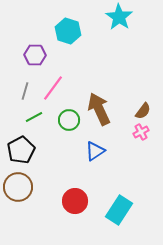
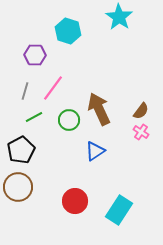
brown semicircle: moved 2 px left
pink cross: rotated 28 degrees counterclockwise
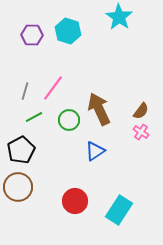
purple hexagon: moved 3 px left, 20 px up
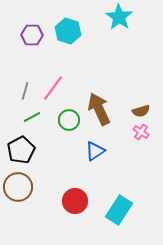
brown semicircle: rotated 36 degrees clockwise
green line: moved 2 px left
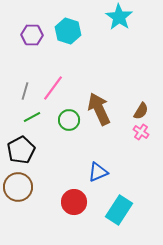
brown semicircle: rotated 42 degrees counterclockwise
blue triangle: moved 3 px right, 21 px down; rotated 10 degrees clockwise
red circle: moved 1 px left, 1 px down
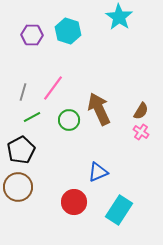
gray line: moved 2 px left, 1 px down
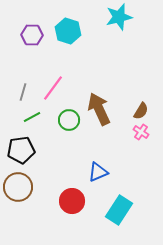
cyan star: rotated 24 degrees clockwise
black pentagon: rotated 20 degrees clockwise
red circle: moved 2 px left, 1 px up
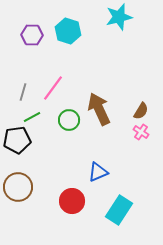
black pentagon: moved 4 px left, 10 px up
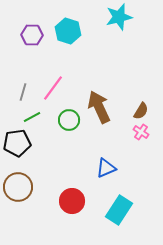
brown arrow: moved 2 px up
black pentagon: moved 3 px down
blue triangle: moved 8 px right, 4 px up
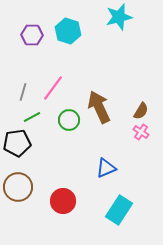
red circle: moved 9 px left
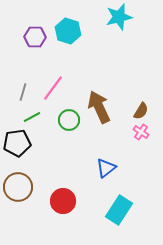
purple hexagon: moved 3 px right, 2 px down
blue triangle: rotated 15 degrees counterclockwise
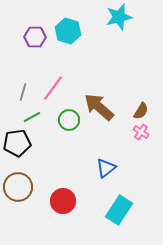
brown arrow: rotated 24 degrees counterclockwise
